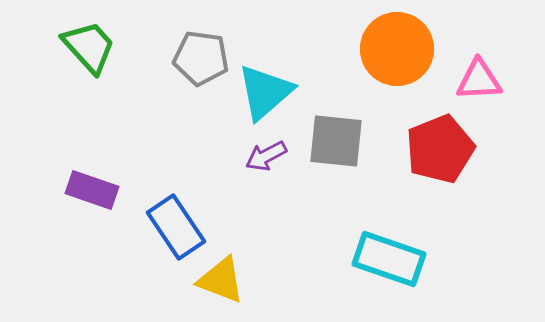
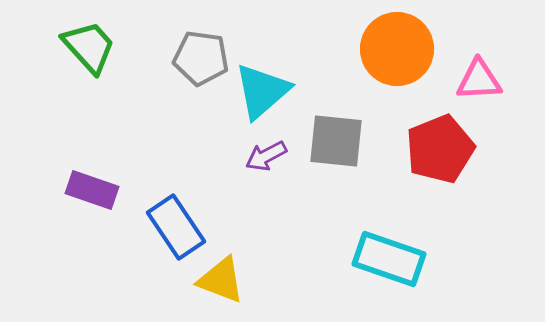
cyan triangle: moved 3 px left, 1 px up
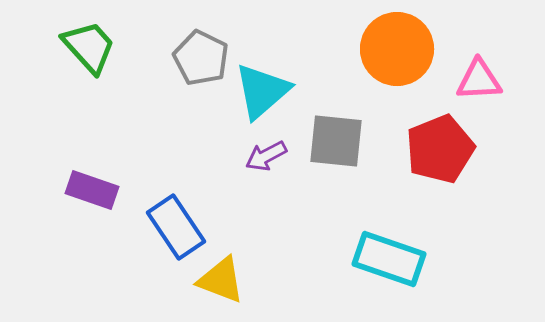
gray pentagon: rotated 18 degrees clockwise
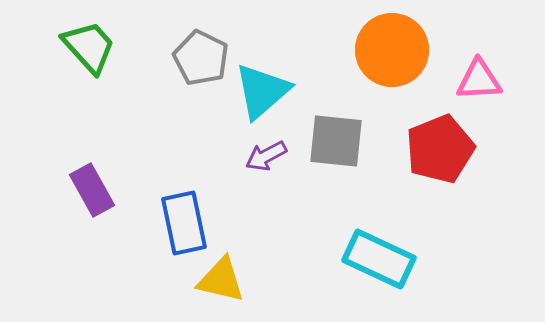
orange circle: moved 5 px left, 1 px down
purple rectangle: rotated 42 degrees clockwise
blue rectangle: moved 8 px right, 4 px up; rotated 22 degrees clockwise
cyan rectangle: moved 10 px left; rotated 6 degrees clockwise
yellow triangle: rotated 8 degrees counterclockwise
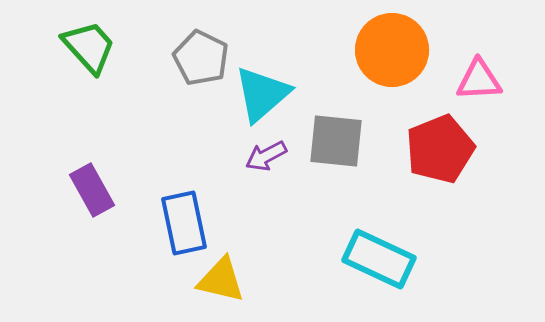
cyan triangle: moved 3 px down
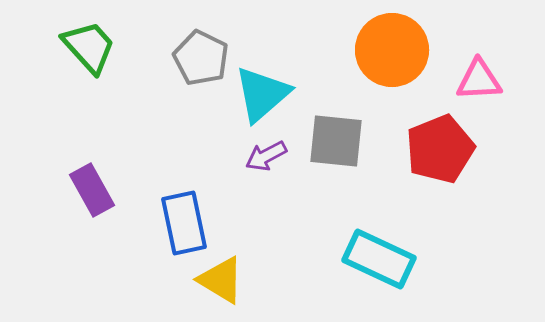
yellow triangle: rotated 18 degrees clockwise
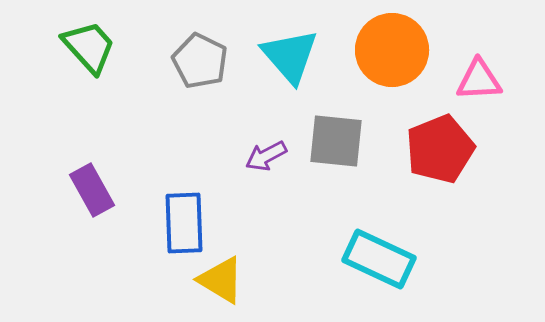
gray pentagon: moved 1 px left, 3 px down
cyan triangle: moved 28 px right, 38 px up; rotated 30 degrees counterclockwise
blue rectangle: rotated 10 degrees clockwise
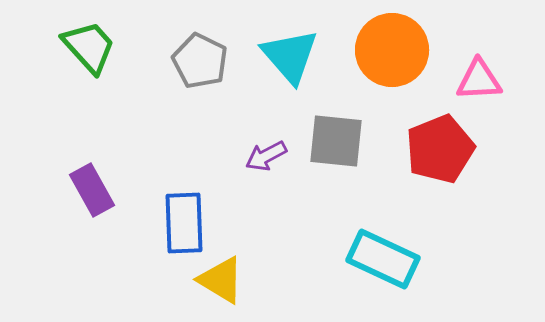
cyan rectangle: moved 4 px right
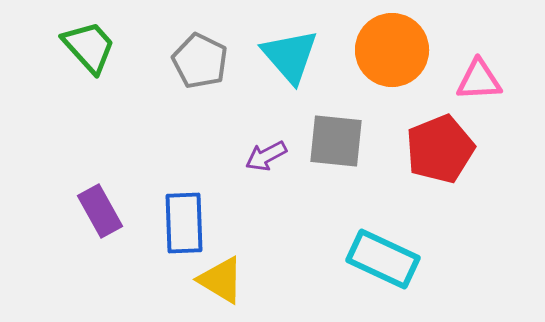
purple rectangle: moved 8 px right, 21 px down
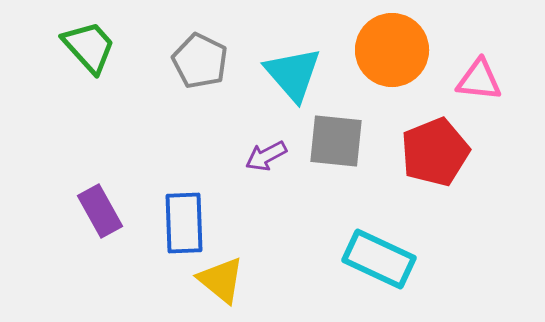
cyan triangle: moved 3 px right, 18 px down
pink triangle: rotated 9 degrees clockwise
red pentagon: moved 5 px left, 3 px down
cyan rectangle: moved 4 px left
yellow triangle: rotated 8 degrees clockwise
